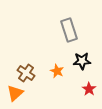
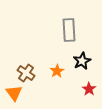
gray rectangle: rotated 15 degrees clockwise
black star: rotated 24 degrees counterclockwise
orange star: rotated 16 degrees clockwise
orange triangle: moved 1 px left; rotated 24 degrees counterclockwise
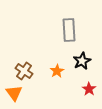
brown cross: moved 2 px left, 2 px up
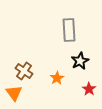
black star: moved 2 px left
orange star: moved 7 px down
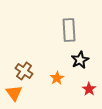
black star: moved 1 px up
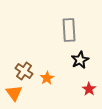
orange star: moved 10 px left
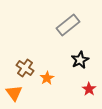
gray rectangle: moved 1 px left, 5 px up; rotated 55 degrees clockwise
brown cross: moved 1 px right, 3 px up
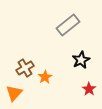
black star: moved 1 px right
brown cross: rotated 24 degrees clockwise
orange star: moved 2 px left, 1 px up
orange triangle: rotated 18 degrees clockwise
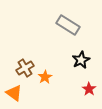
gray rectangle: rotated 70 degrees clockwise
orange triangle: rotated 36 degrees counterclockwise
